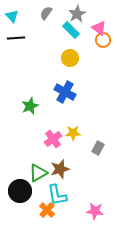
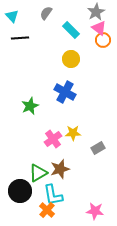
gray star: moved 19 px right, 2 px up
black line: moved 4 px right
yellow circle: moved 1 px right, 1 px down
gray rectangle: rotated 32 degrees clockwise
cyan L-shape: moved 4 px left
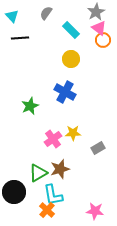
black circle: moved 6 px left, 1 px down
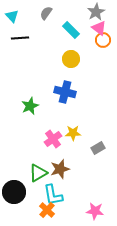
blue cross: rotated 15 degrees counterclockwise
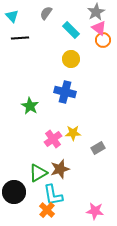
green star: rotated 18 degrees counterclockwise
